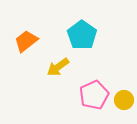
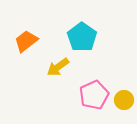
cyan pentagon: moved 2 px down
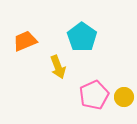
orange trapezoid: moved 1 px left; rotated 15 degrees clockwise
yellow arrow: rotated 75 degrees counterclockwise
yellow circle: moved 3 px up
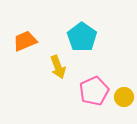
pink pentagon: moved 4 px up
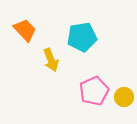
cyan pentagon: rotated 28 degrees clockwise
orange trapezoid: moved 11 px up; rotated 70 degrees clockwise
yellow arrow: moved 7 px left, 7 px up
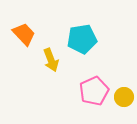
orange trapezoid: moved 1 px left, 4 px down
cyan pentagon: moved 2 px down
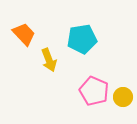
yellow arrow: moved 2 px left
pink pentagon: rotated 24 degrees counterclockwise
yellow circle: moved 1 px left
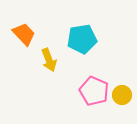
yellow circle: moved 1 px left, 2 px up
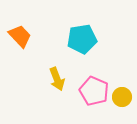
orange trapezoid: moved 4 px left, 2 px down
yellow arrow: moved 8 px right, 19 px down
yellow circle: moved 2 px down
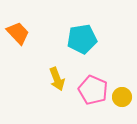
orange trapezoid: moved 2 px left, 3 px up
pink pentagon: moved 1 px left, 1 px up
